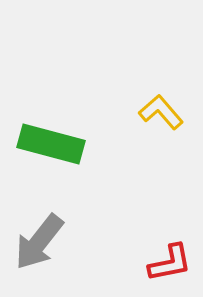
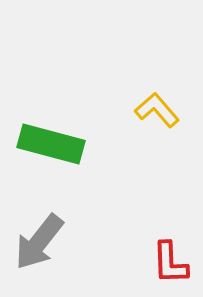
yellow L-shape: moved 4 px left, 2 px up
red L-shape: rotated 99 degrees clockwise
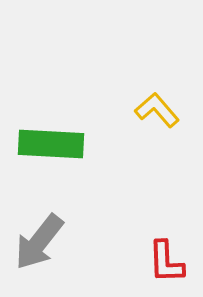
green rectangle: rotated 12 degrees counterclockwise
red L-shape: moved 4 px left, 1 px up
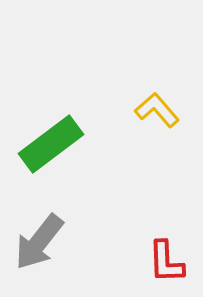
green rectangle: rotated 40 degrees counterclockwise
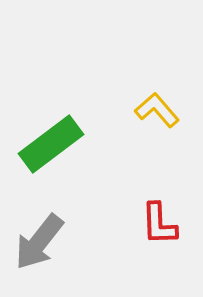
red L-shape: moved 7 px left, 38 px up
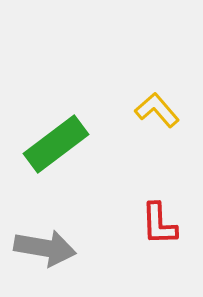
green rectangle: moved 5 px right
gray arrow: moved 6 px right, 6 px down; rotated 118 degrees counterclockwise
